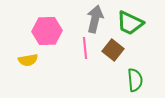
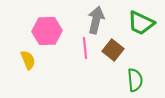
gray arrow: moved 1 px right, 1 px down
green trapezoid: moved 11 px right
yellow semicircle: rotated 102 degrees counterclockwise
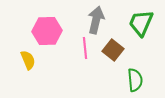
green trapezoid: rotated 88 degrees clockwise
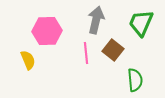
pink line: moved 1 px right, 5 px down
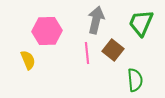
pink line: moved 1 px right
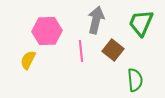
pink line: moved 6 px left, 2 px up
yellow semicircle: rotated 132 degrees counterclockwise
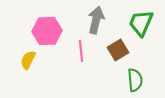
brown square: moved 5 px right; rotated 20 degrees clockwise
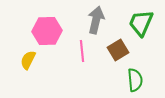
pink line: moved 1 px right
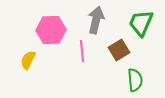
pink hexagon: moved 4 px right, 1 px up
brown square: moved 1 px right
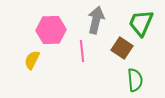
brown square: moved 3 px right, 2 px up; rotated 25 degrees counterclockwise
yellow semicircle: moved 4 px right
